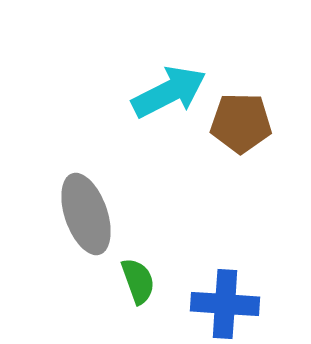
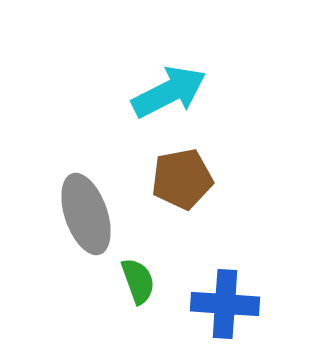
brown pentagon: moved 59 px left, 56 px down; rotated 12 degrees counterclockwise
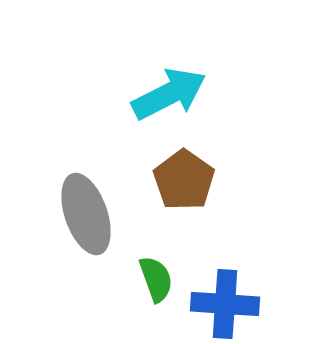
cyan arrow: moved 2 px down
brown pentagon: moved 2 px right, 1 px down; rotated 26 degrees counterclockwise
green semicircle: moved 18 px right, 2 px up
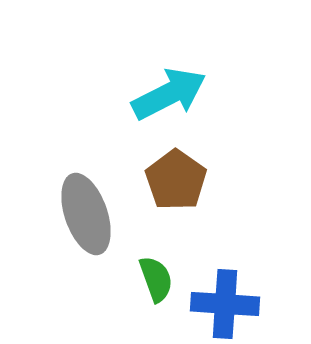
brown pentagon: moved 8 px left
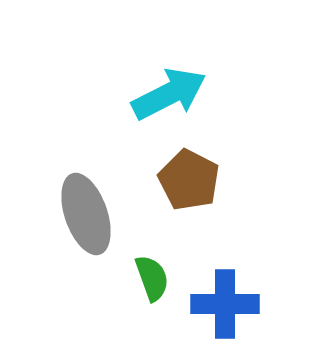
brown pentagon: moved 13 px right; rotated 8 degrees counterclockwise
green semicircle: moved 4 px left, 1 px up
blue cross: rotated 4 degrees counterclockwise
